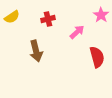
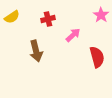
pink arrow: moved 4 px left, 3 px down
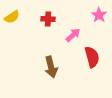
pink star: moved 2 px left
red cross: rotated 16 degrees clockwise
brown arrow: moved 15 px right, 16 px down
red semicircle: moved 5 px left
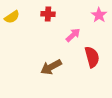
red cross: moved 5 px up
brown arrow: rotated 75 degrees clockwise
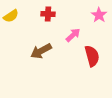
yellow semicircle: moved 1 px left, 1 px up
red semicircle: moved 1 px up
brown arrow: moved 10 px left, 16 px up
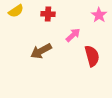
yellow semicircle: moved 5 px right, 5 px up
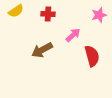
pink star: rotated 21 degrees clockwise
brown arrow: moved 1 px right, 1 px up
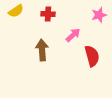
brown arrow: rotated 115 degrees clockwise
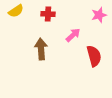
brown arrow: moved 1 px left, 1 px up
red semicircle: moved 2 px right
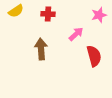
pink arrow: moved 3 px right, 1 px up
